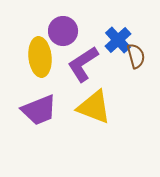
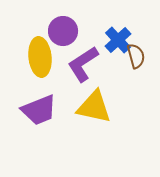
yellow triangle: rotated 9 degrees counterclockwise
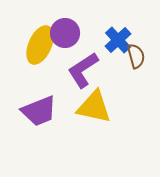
purple circle: moved 2 px right, 2 px down
yellow ellipse: moved 12 px up; rotated 30 degrees clockwise
purple L-shape: moved 6 px down
purple trapezoid: moved 1 px down
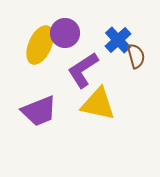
yellow triangle: moved 4 px right, 3 px up
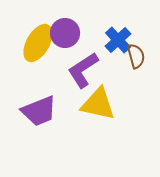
yellow ellipse: moved 2 px left, 2 px up; rotated 6 degrees clockwise
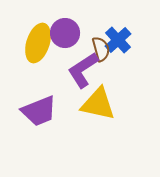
yellow ellipse: rotated 12 degrees counterclockwise
brown semicircle: moved 35 px left, 7 px up
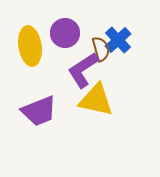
yellow ellipse: moved 8 px left, 3 px down; rotated 27 degrees counterclockwise
yellow triangle: moved 2 px left, 4 px up
